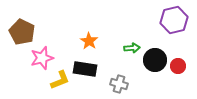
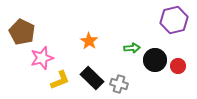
black rectangle: moved 7 px right, 9 px down; rotated 35 degrees clockwise
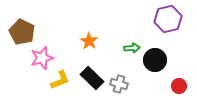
purple hexagon: moved 6 px left, 1 px up
red circle: moved 1 px right, 20 px down
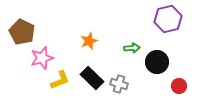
orange star: rotated 18 degrees clockwise
black circle: moved 2 px right, 2 px down
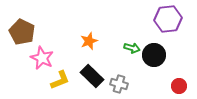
purple hexagon: rotated 8 degrees clockwise
green arrow: rotated 21 degrees clockwise
pink star: rotated 30 degrees counterclockwise
black circle: moved 3 px left, 7 px up
black rectangle: moved 2 px up
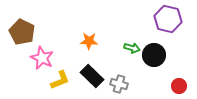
purple hexagon: rotated 20 degrees clockwise
orange star: rotated 24 degrees clockwise
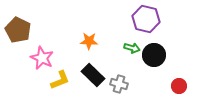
purple hexagon: moved 22 px left
brown pentagon: moved 4 px left, 2 px up
black rectangle: moved 1 px right, 1 px up
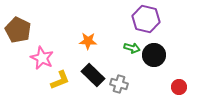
orange star: moved 1 px left
red circle: moved 1 px down
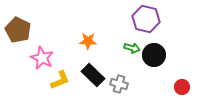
red circle: moved 3 px right
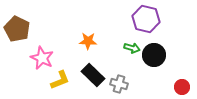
brown pentagon: moved 1 px left, 1 px up
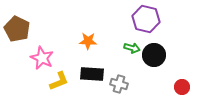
black rectangle: moved 1 px left, 1 px up; rotated 40 degrees counterclockwise
yellow L-shape: moved 1 px left, 1 px down
